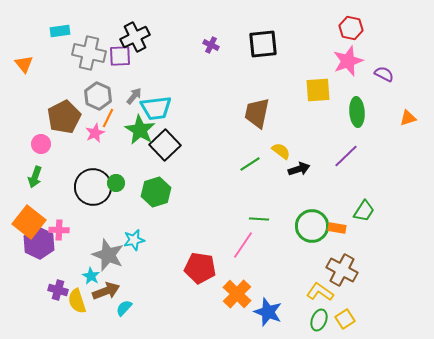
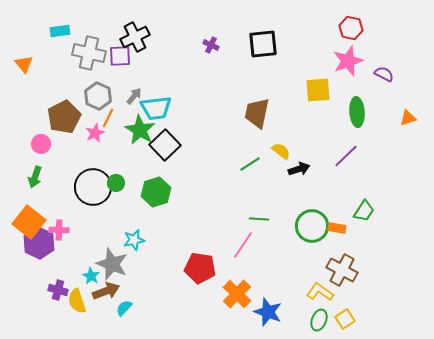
gray star at (108, 255): moved 4 px right, 9 px down
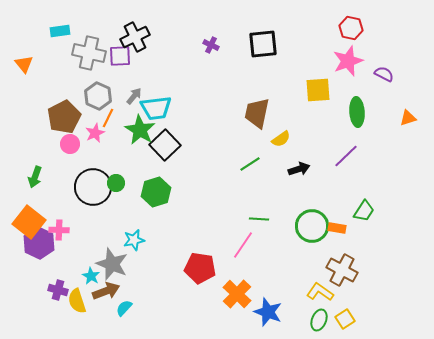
pink circle at (41, 144): moved 29 px right
yellow semicircle at (281, 151): moved 12 px up; rotated 108 degrees clockwise
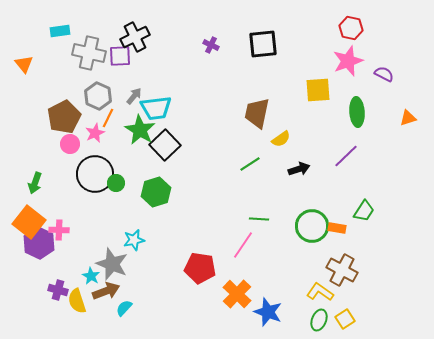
green arrow at (35, 177): moved 6 px down
black circle at (93, 187): moved 2 px right, 13 px up
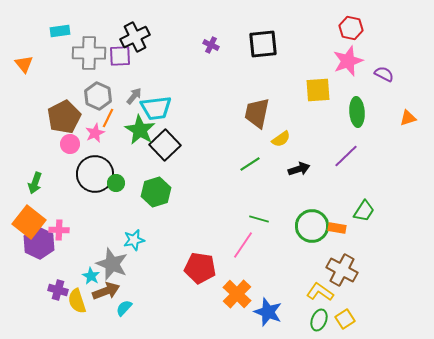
gray cross at (89, 53): rotated 12 degrees counterclockwise
green line at (259, 219): rotated 12 degrees clockwise
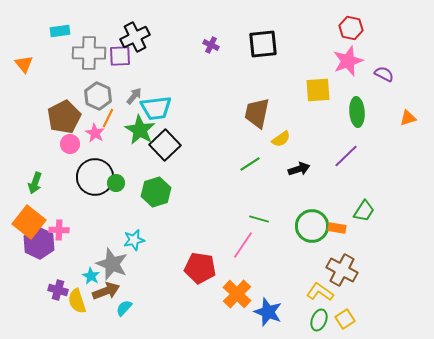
pink star at (95, 133): rotated 18 degrees counterclockwise
black circle at (95, 174): moved 3 px down
